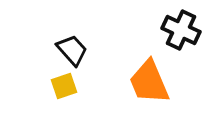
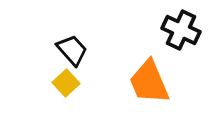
yellow square: moved 2 px right, 3 px up; rotated 24 degrees counterclockwise
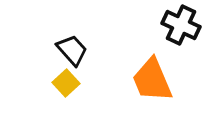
black cross: moved 5 px up
orange trapezoid: moved 3 px right, 2 px up
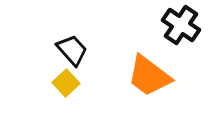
black cross: rotated 9 degrees clockwise
orange trapezoid: moved 3 px left, 4 px up; rotated 30 degrees counterclockwise
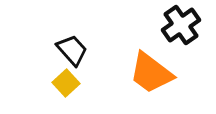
black cross: rotated 21 degrees clockwise
orange trapezoid: moved 2 px right, 3 px up
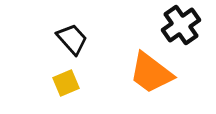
black trapezoid: moved 11 px up
yellow square: rotated 20 degrees clockwise
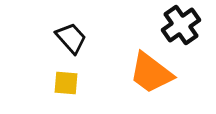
black trapezoid: moved 1 px left, 1 px up
yellow square: rotated 28 degrees clockwise
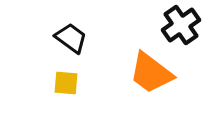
black trapezoid: rotated 12 degrees counterclockwise
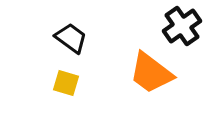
black cross: moved 1 px right, 1 px down
yellow square: rotated 12 degrees clockwise
